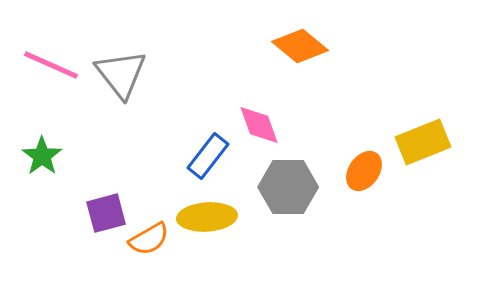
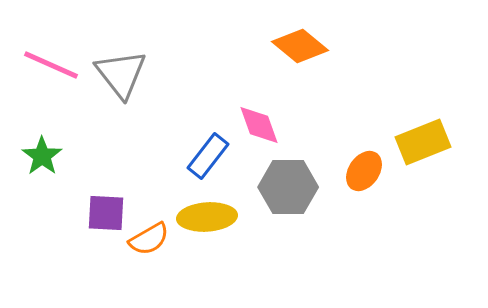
purple square: rotated 18 degrees clockwise
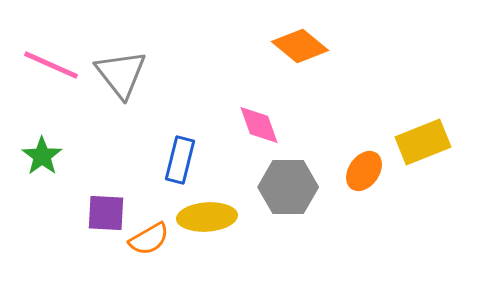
blue rectangle: moved 28 px left, 4 px down; rotated 24 degrees counterclockwise
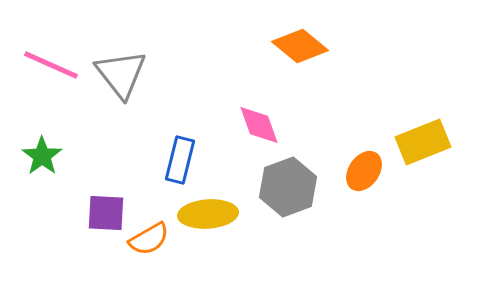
gray hexagon: rotated 20 degrees counterclockwise
yellow ellipse: moved 1 px right, 3 px up
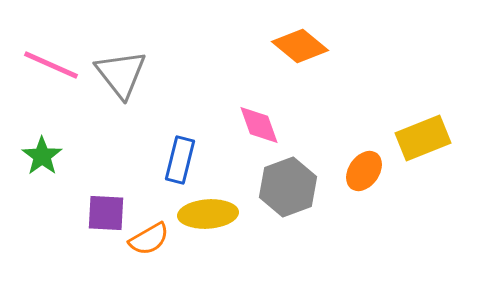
yellow rectangle: moved 4 px up
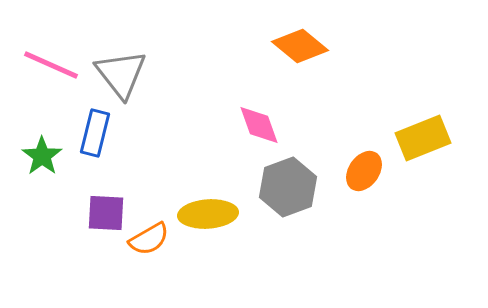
blue rectangle: moved 85 px left, 27 px up
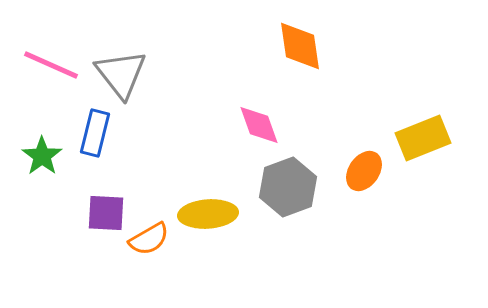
orange diamond: rotated 42 degrees clockwise
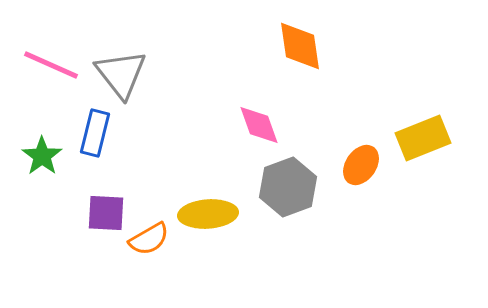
orange ellipse: moved 3 px left, 6 px up
